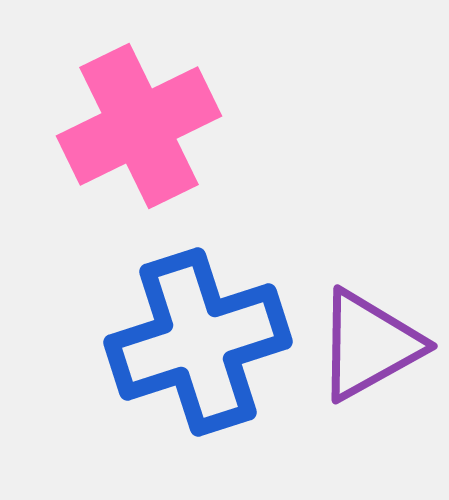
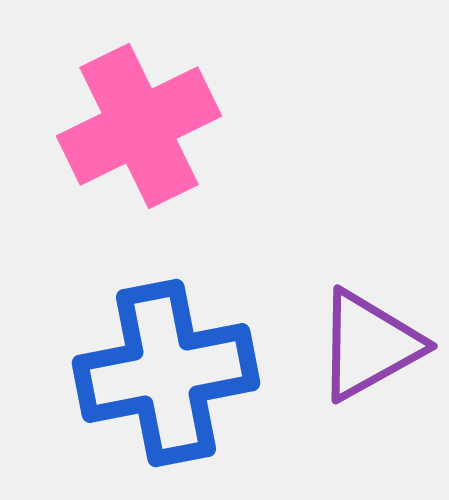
blue cross: moved 32 px left, 31 px down; rotated 7 degrees clockwise
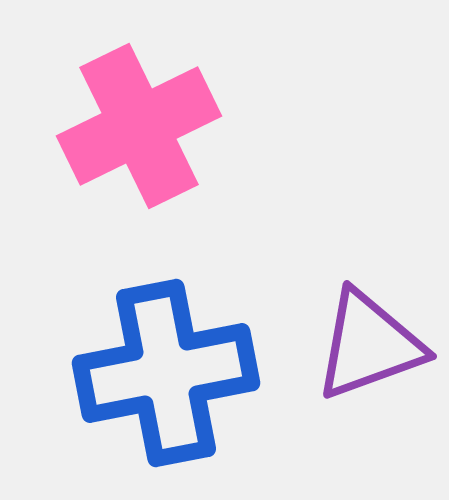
purple triangle: rotated 9 degrees clockwise
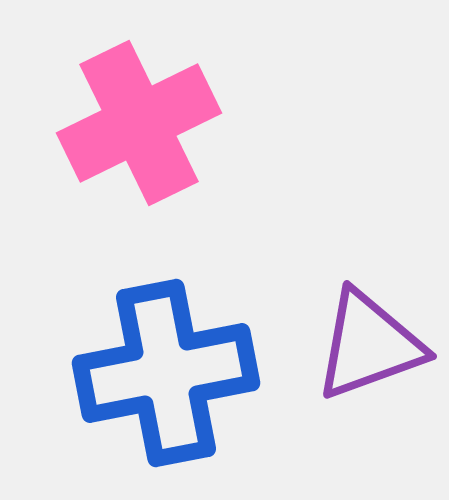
pink cross: moved 3 px up
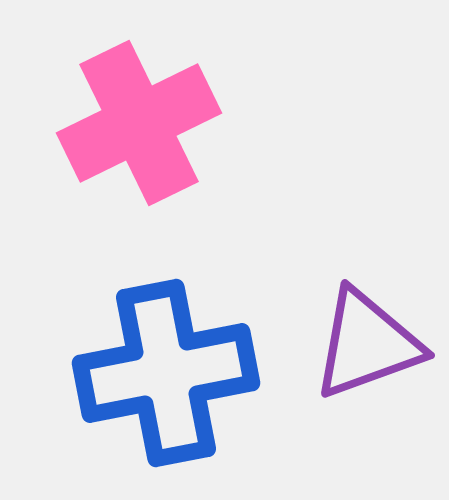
purple triangle: moved 2 px left, 1 px up
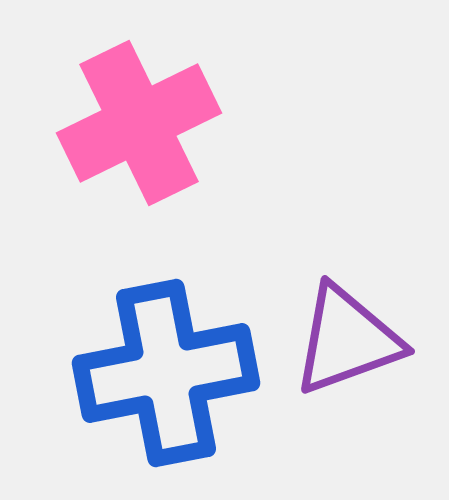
purple triangle: moved 20 px left, 4 px up
